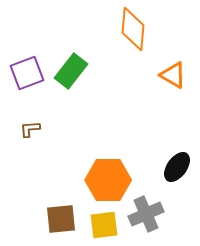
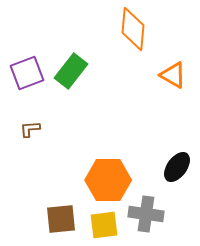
gray cross: rotated 32 degrees clockwise
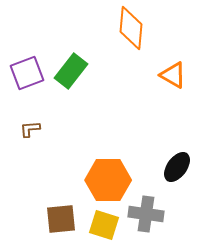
orange diamond: moved 2 px left, 1 px up
yellow square: rotated 24 degrees clockwise
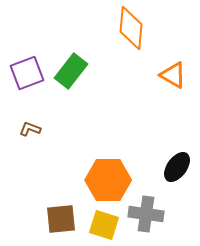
brown L-shape: rotated 25 degrees clockwise
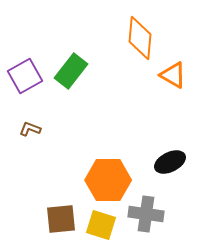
orange diamond: moved 9 px right, 10 px down
purple square: moved 2 px left, 3 px down; rotated 8 degrees counterclockwise
black ellipse: moved 7 px left, 5 px up; rotated 28 degrees clockwise
yellow square: moved 3 px left
